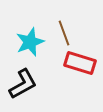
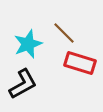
brown line: rotated 25 degrees counterclockwise
cyan star: moved 2 px left, 2 px down
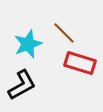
black L-shape: moved 1 px left, 1 px down
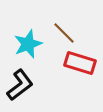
black L-shape: moved 2 px left; rotated 8 degrees counterclockwise
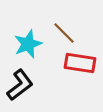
red rectangle: rotated 8 degrees counterclockwise
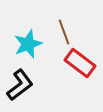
brown line: moved 1 px up; rotated 25 degrees clockwise
red rectangle: rotated 28 degrees clockwise
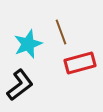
brown line: moved 3 px left
red rectangle: rotated 52 degrees counterclockwise
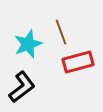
red rectangle: moved 2 px left, 1 px up
black L-shape: moved 2 px right, 2 px down
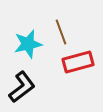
cyan star: rotated 8 degrees clockwise
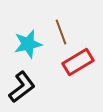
red rectangle: rotated 16 degrees counterclockwise
